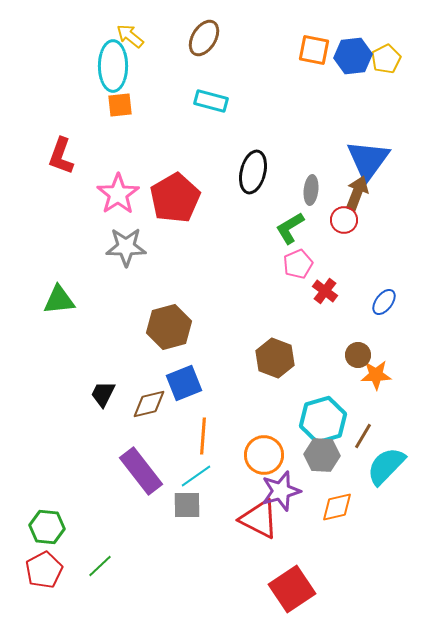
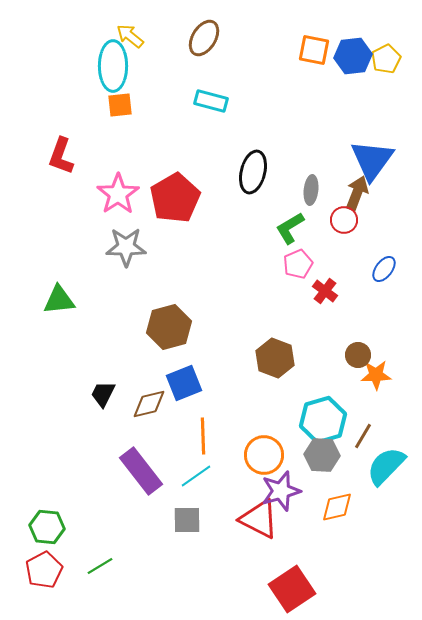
blue triangle at (368, 160): moved 4 px right
blue ellipse at (384, 302): moved 33 px up
orange line at (203, 436): rotated 6 degrees counterclockwise
gray square at (187, 505): moved 15 px down
green line at (100, 566): rotated 12 degrees clockwise
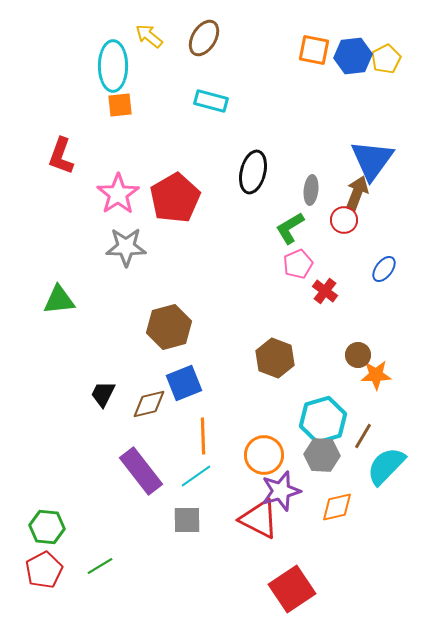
yellow arrow at (130, 36): moved 19 px right
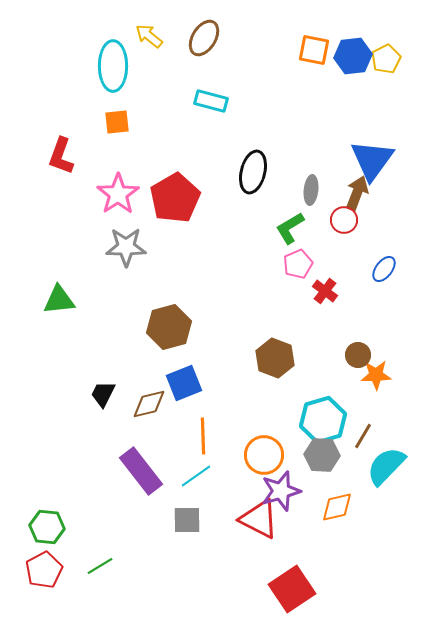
orange square at (120, 105): moved 3 px left, 17 px down
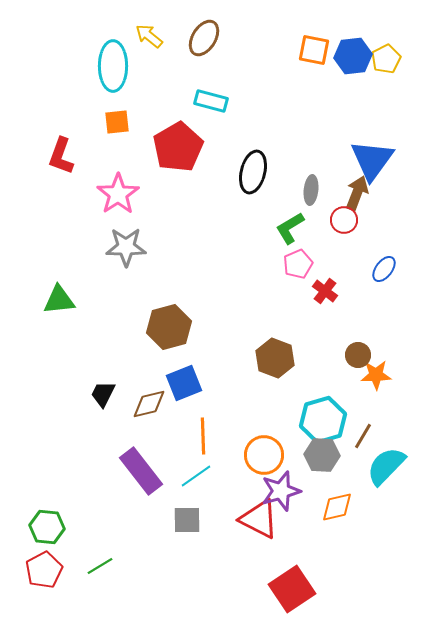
red pentagon at (175, 198): moved 3 px right, 51 px up
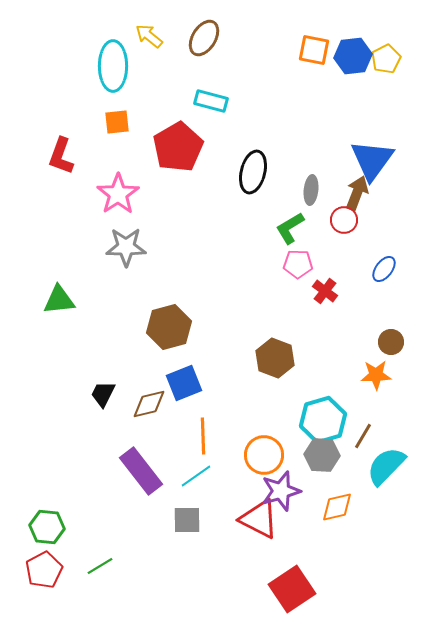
pink pentagon at (298, 264): rotated 24 degrees clockwise
brown circle at (358, 355): moved 33 px right, 13 px up
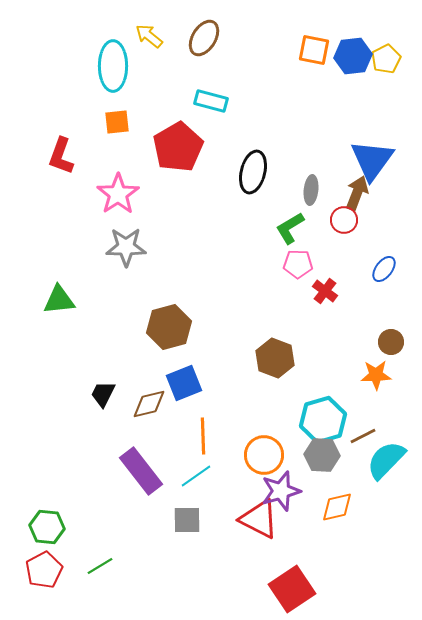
brown line at (363, 436): rotated 32 degrees clockwise
cyan semicircle at (386, 466): moved 6 px up
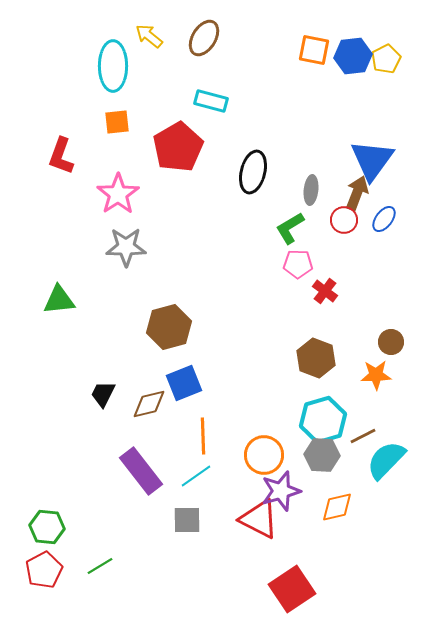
blue ellipse at (384, 269): moved 50 px up
brown hexagon at (275, 358): moved 41 px right
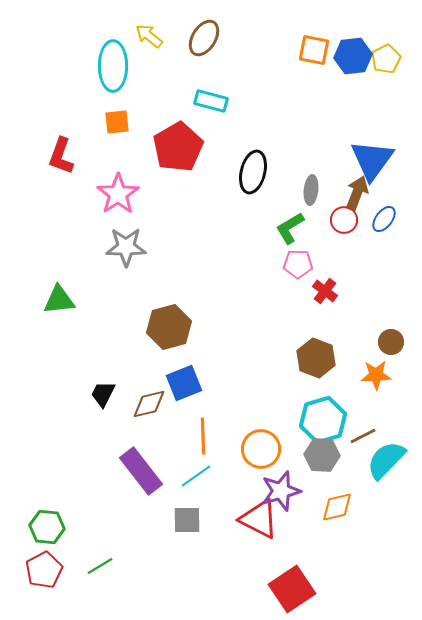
orange circle at (264, 455): moved 3 px left, 6 px up
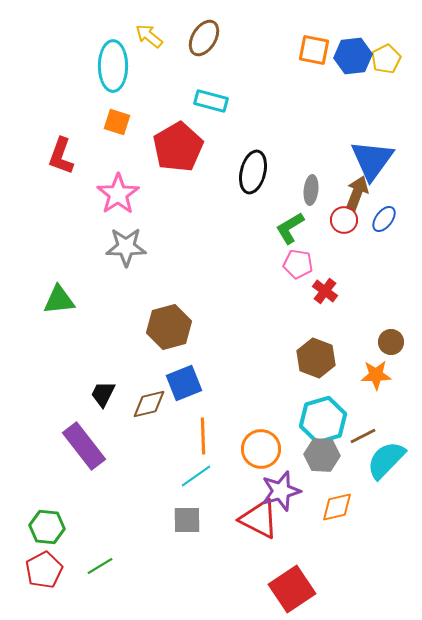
orange square at (117, 122): rotated 24 degrees clockwise
pink pentagon at (298, 264): rotated 8 degrees clockwise
purple rectangle at (141, 471): moved 57 px left, 25 px up
